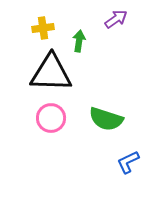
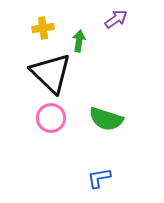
black triangle: rotated 42 degrees clockwise
blue L-shape: moved 29 px left, 16 px down; rotated 15 degrees clockwise
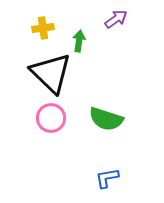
blue L-shape: moved 8 px right
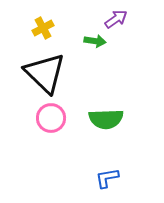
yellow cross: rotated 20 degrees counterclockwise
green arrow: moved 16 px right; rotated 90 degrees clockwise
black triangle: moved 6 px left
green semicircle: rotated 20 degrees counterclockwise
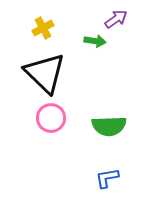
green semicircle: moved 3 px right, 7 px down
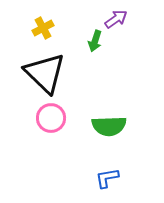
green arrow: rotated 100 degrees clockwise
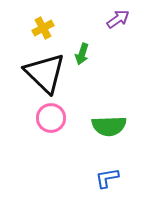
purple arrow: moved 2 px right
green arrow: moved 13 px left, 13 px down
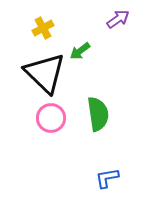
green arrow: moved 2 px left, 3 px up; rotated 35 degrees clockwise
green semicircle: moved 11 px left, 12 px up; rotated 96 degrees counterclockwise
